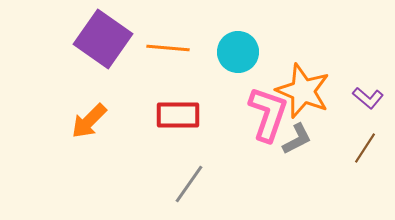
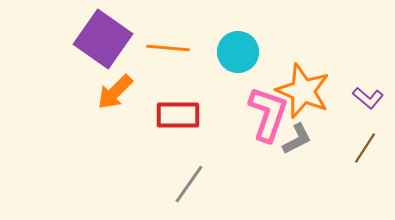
orange arrow: moved 26 px right, 29 px up
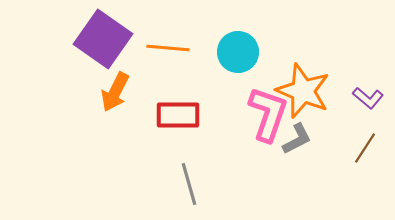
orange arrow: rotated 18 degrees counterclockwise
gray line: rotated 51 degrees counterclockwise
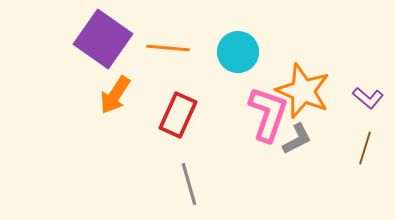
orange arrow: moved 3 px down; rotated 6 degrees clockwise
red rectangle: rotated 66 degrees counterclockwise
brown line: rotated 16 degrees counterclockwise
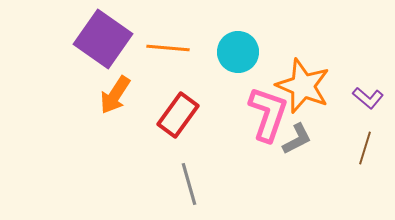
orange star: moved 5 px up
red rectangle: rotated 12 degrees clockwise
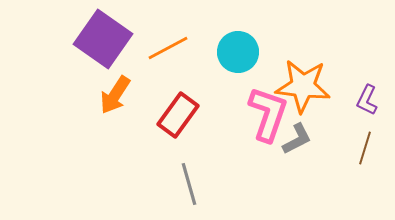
orange line: rotated 33 degrees counterclockwise
orange star: rotated 16 degrees counterclockwise
purple L-shape: moved 1 px left, 2 px down; rotated 76 degrees clockwise
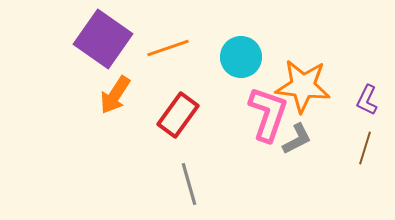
orange line: rotated 9 degrees clockwise
cyan circle: moved 3 px right, 5 px down
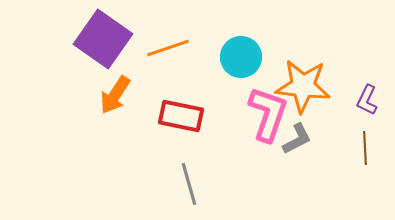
red rectangle: moved 3 px right, 1 px down; rotated 66 degrees clockwise
brown line: rotated 20 degrees counterclockwise
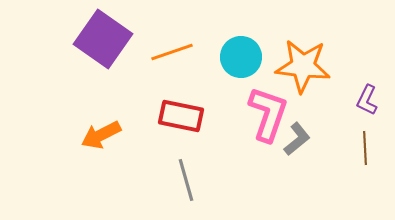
orange line: moved 4 px right, 4 px down
orange star: moved 20 px up
orange arrow: moved 14 px left, 40 px down; rotated 30 degrees clockwise
gray L-shape: rotated 12 degrees counterclockwise
gray line: moved 3 px left, 4 px up
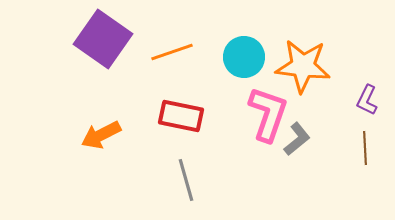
cyan circle: moved 3 px right
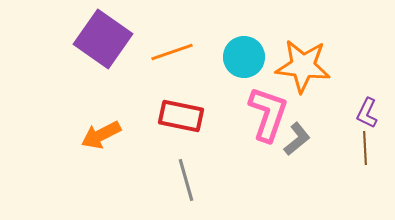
purple L-shape: moved 13 px down
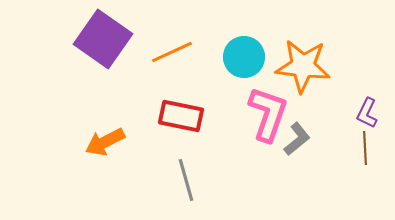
orange line: rotated 6 degrees counterclockwise
orange arrow: moved 4 px right, 7 px down
